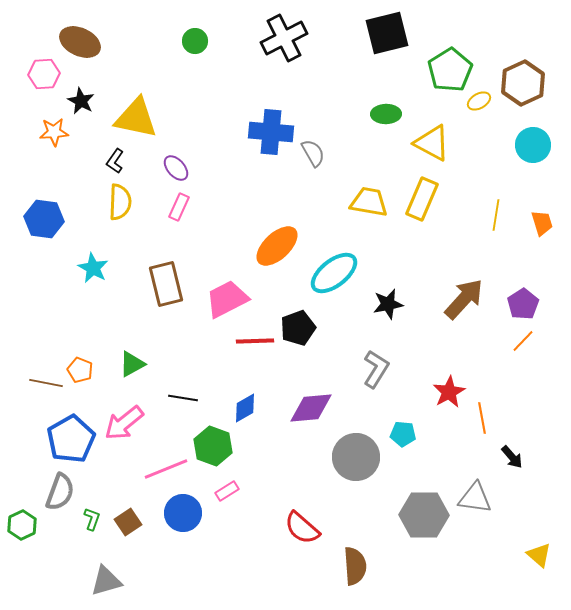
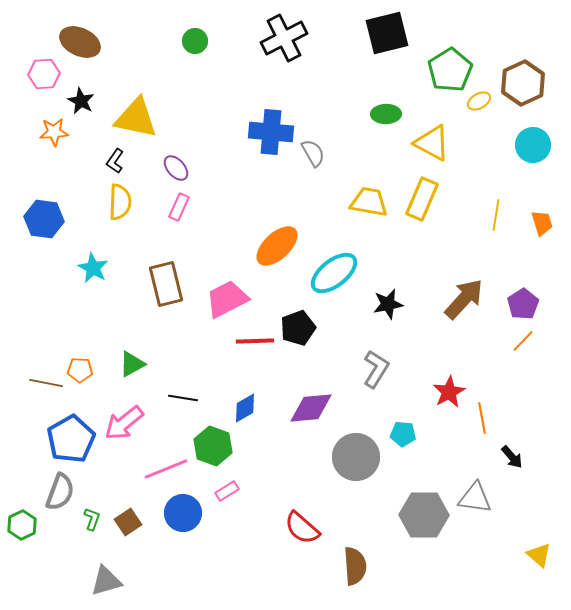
orange pentagon at (80, 370): rotated 20 degrees counterclockwise
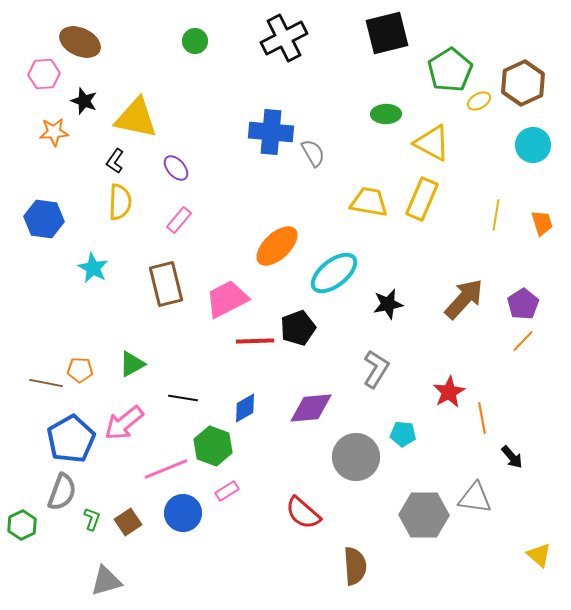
black star at (81, 101): moved 3 px right; rotated 8 degrees counterclockwise
pink rectangle at (179, 207): moved 13 px down; rotated 16 degrees clockwise
gray semicircle at (60, 492): moved 2 px right
red semicircle at (302, 528): moved 1 px right, 15 px up
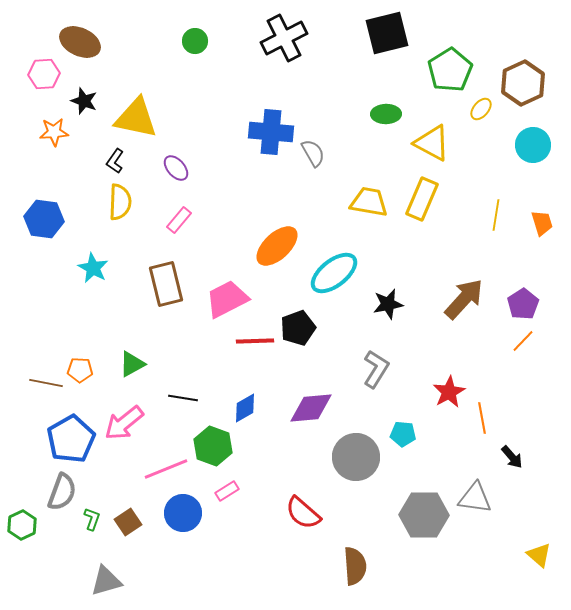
yellow ellipse at (479, 101): moved 2 px right, 8 px down; rotated 20 degrees counterclockwise
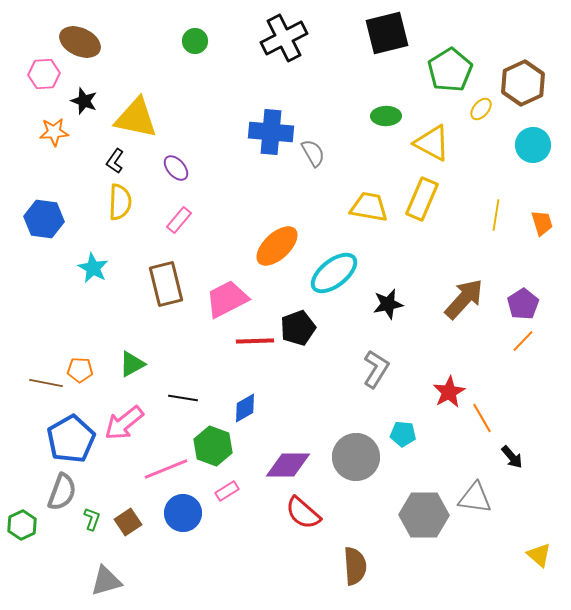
green ellipse at (386, 114): moved 2 px down
yellow trapezoid at (369, 202): moved 5 px down
purple diamond at (311, 408): moved 23 px left, 57 px down; rotated 6 degrees clockwise
orange line at (482, 418): rotated 20 degrees counterclockwise
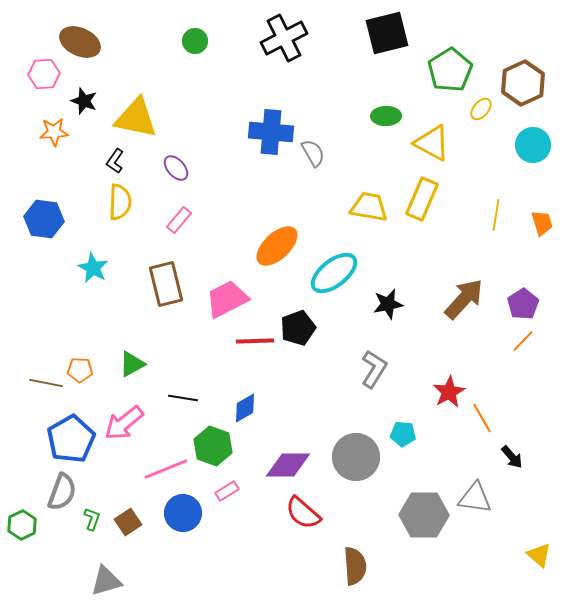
gray L-shape at (376, 369): moved 2 px left
